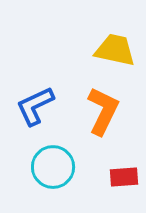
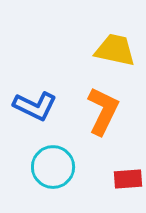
blue L-shape: rotated 129 degrees counterclockwise
red rectangle: moved 4 px right, 2 px down
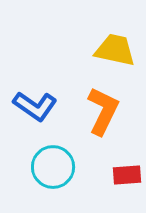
blue L-shape: rotated 9 degrees clockwise
red rectangle: moved 1 px left, 4 px up
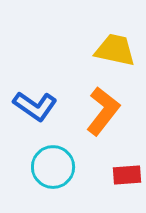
orange L-shape: rotated 12 degrees clockwise
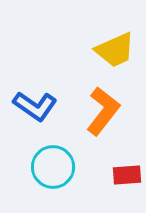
yellow trapezoid: rotated 144 degrees clockwise
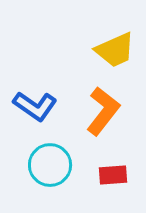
cyan circle: moved 3 px left, 2 px up
red rectangle: moved 14 px left
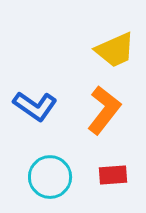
orange L-shape: moved 1 px right, 1 px up
cyan circle: moved 12 px down
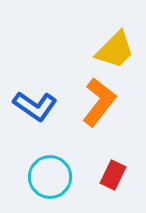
yellow trapezoid: rotated 21 degrees counterclockwise
orange L-shape: moved 5 px left, 8 px up
red rectangle: rotated 60 degrees counterclockwise
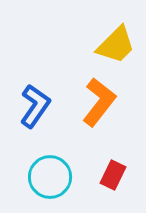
yellow trapezoid: moved 1 px right, 5 px up
blue L-shape: rotated 90 degrees counterclockwise
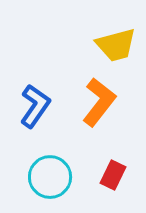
yellow trapezoid: rotated 30 degrees clockwise
